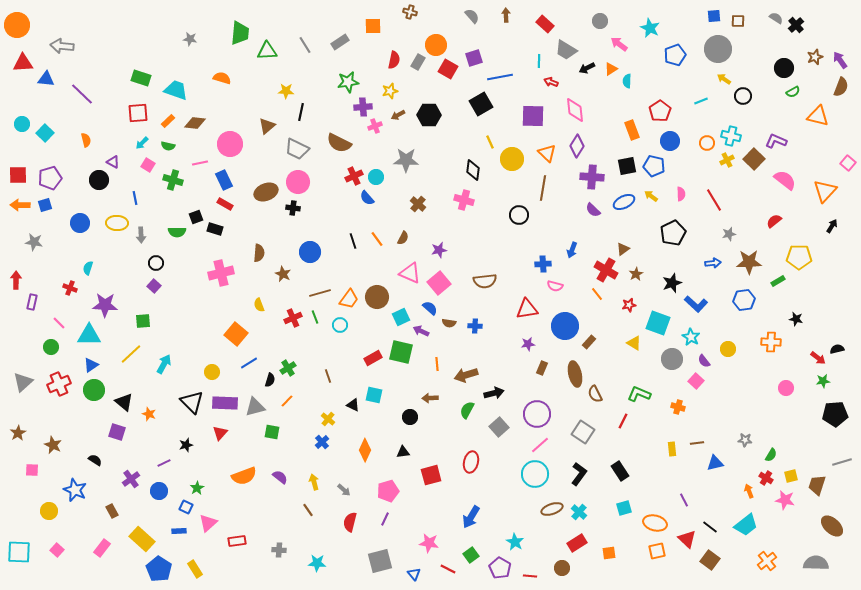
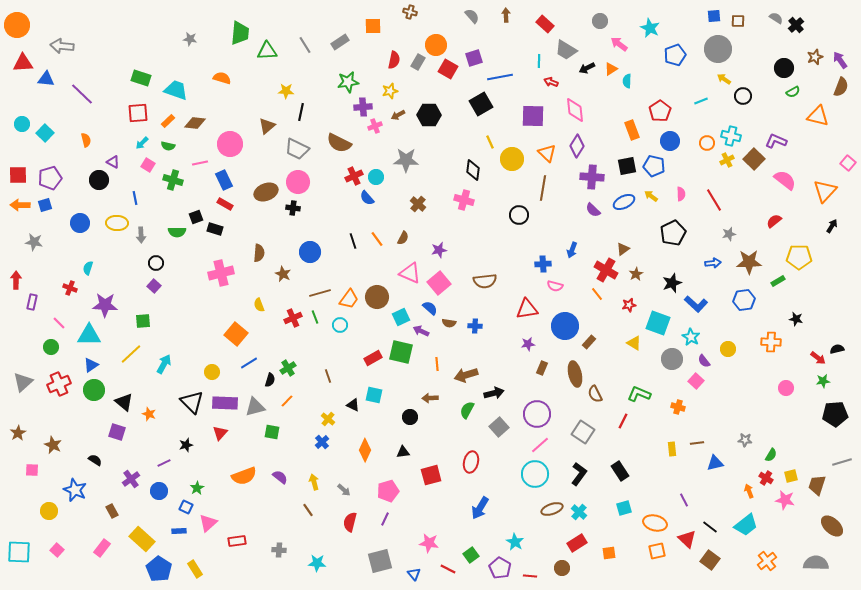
blue arrow at (471, 517): moved 9 px right, 9 px up
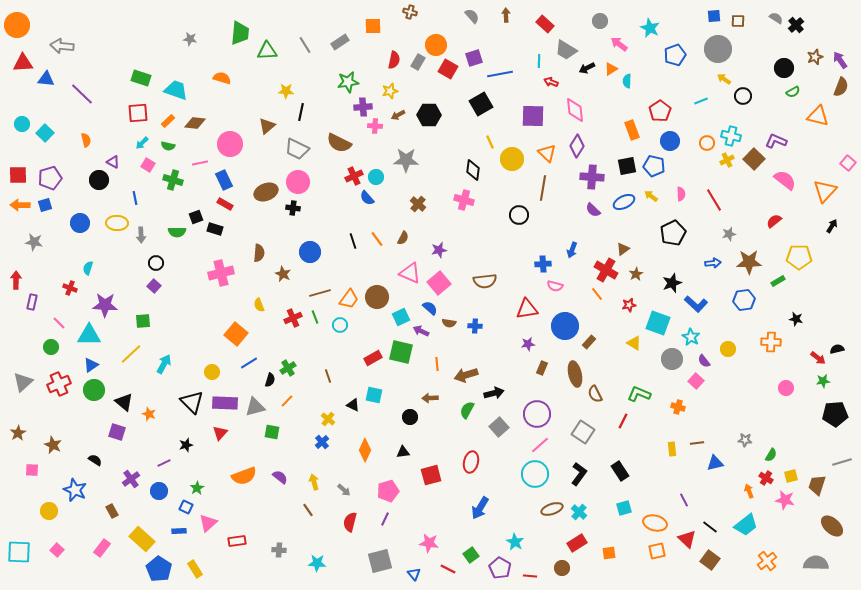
blue line at (500, 77): moved 3 px up
pink cross at (375, 126): rotated 24 degrees clockwise
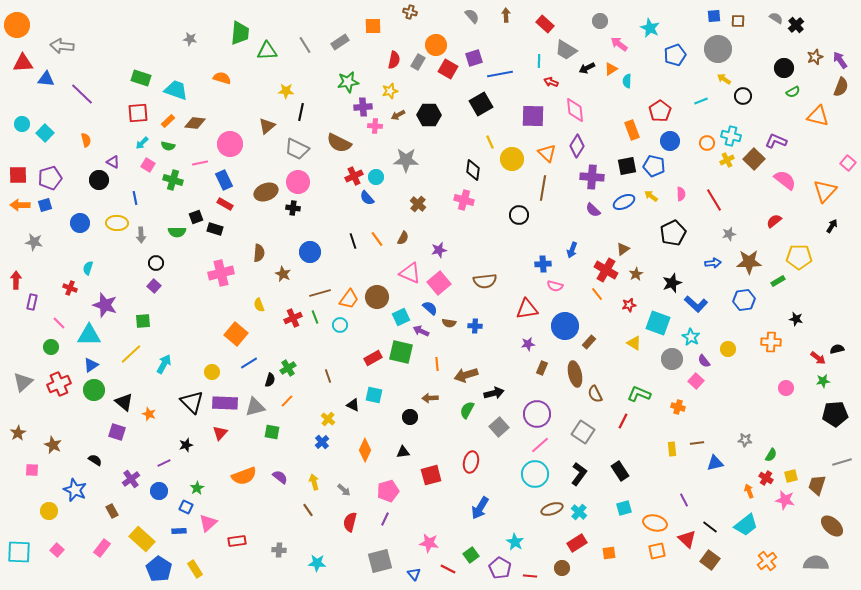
purple star at (105, 305): rotated 15 degrees clockwise
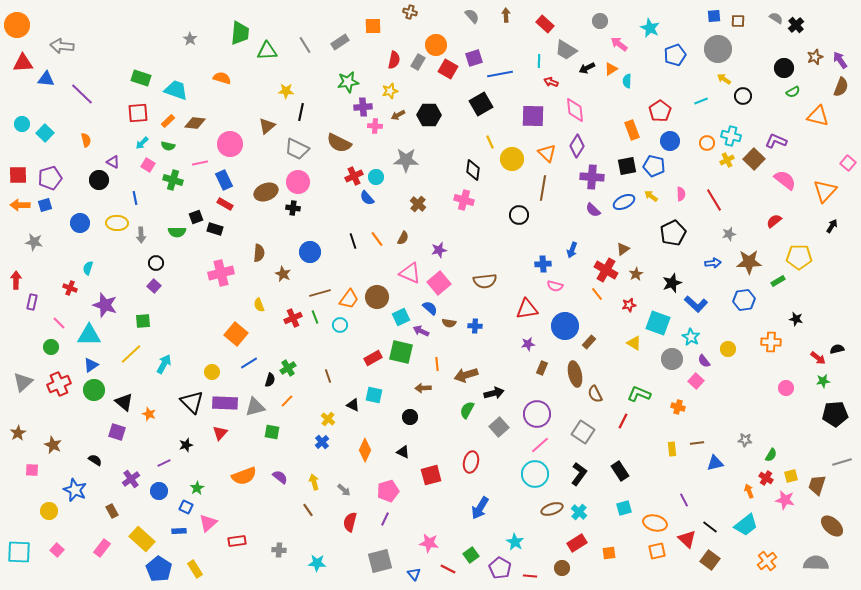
gray star at (190, 39): rotated 24 degrees clockwise
brown arrow at (430, 398): moved 7 px left, 10 px up
black triangle at (403, 452): rotated 32 degrees clockwise
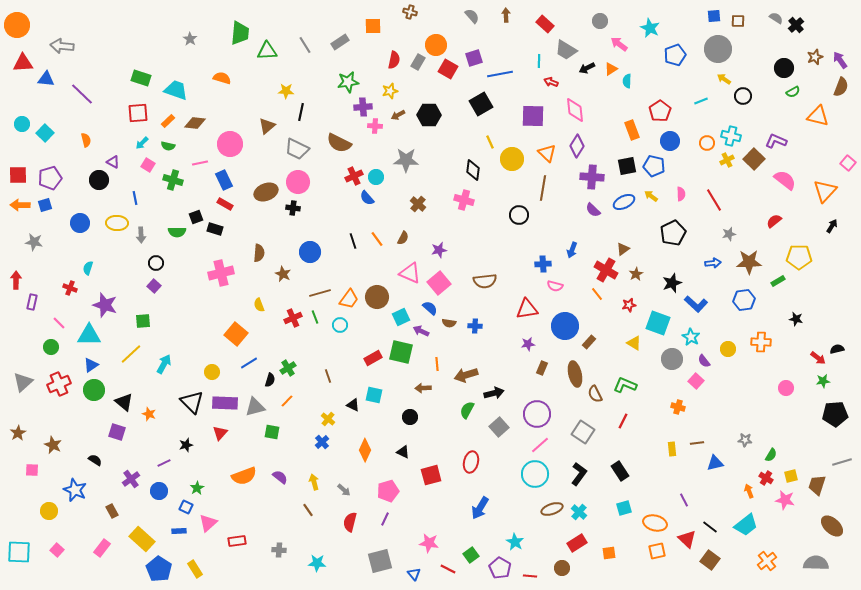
orange cross at (771, 342): moved 10 px left
green L-shape at (639, 394): moved 14 px left, 9 px up
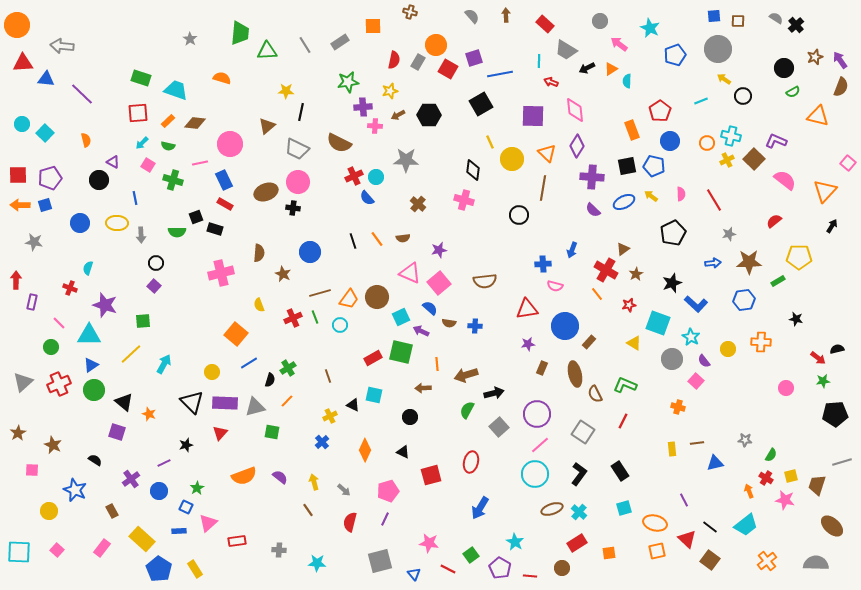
brown semicircle at (403, 238): rotated 56 degrees clockwise
yellow cross at (328, 419): moved 2 px right, 3 px up; rotated 24 degrees clockwise
